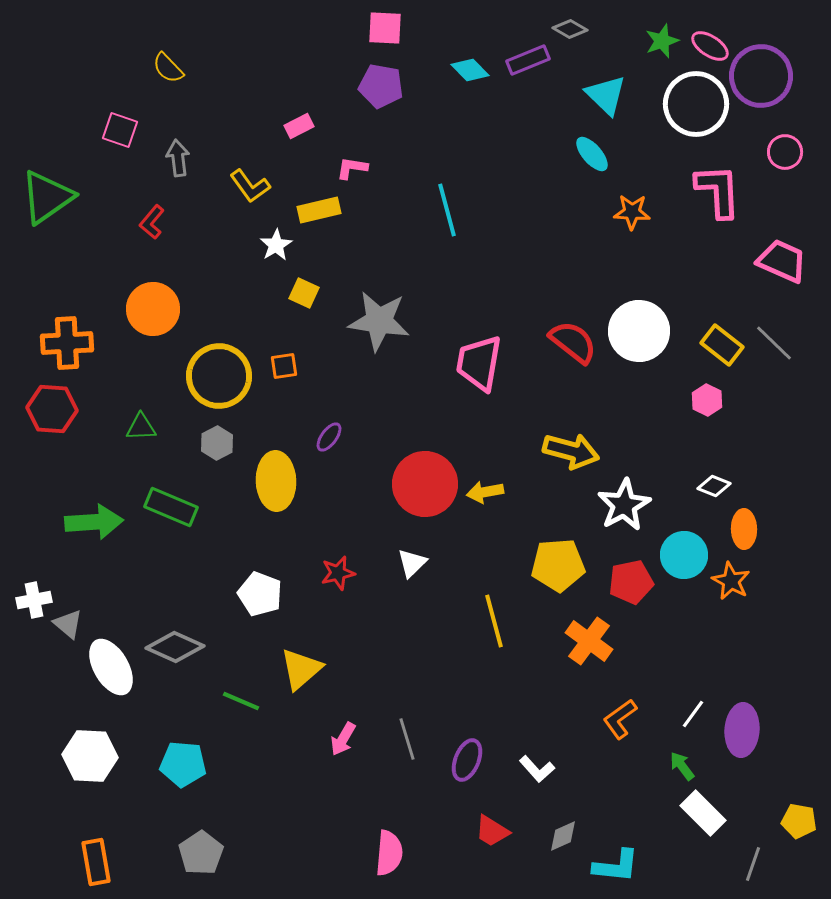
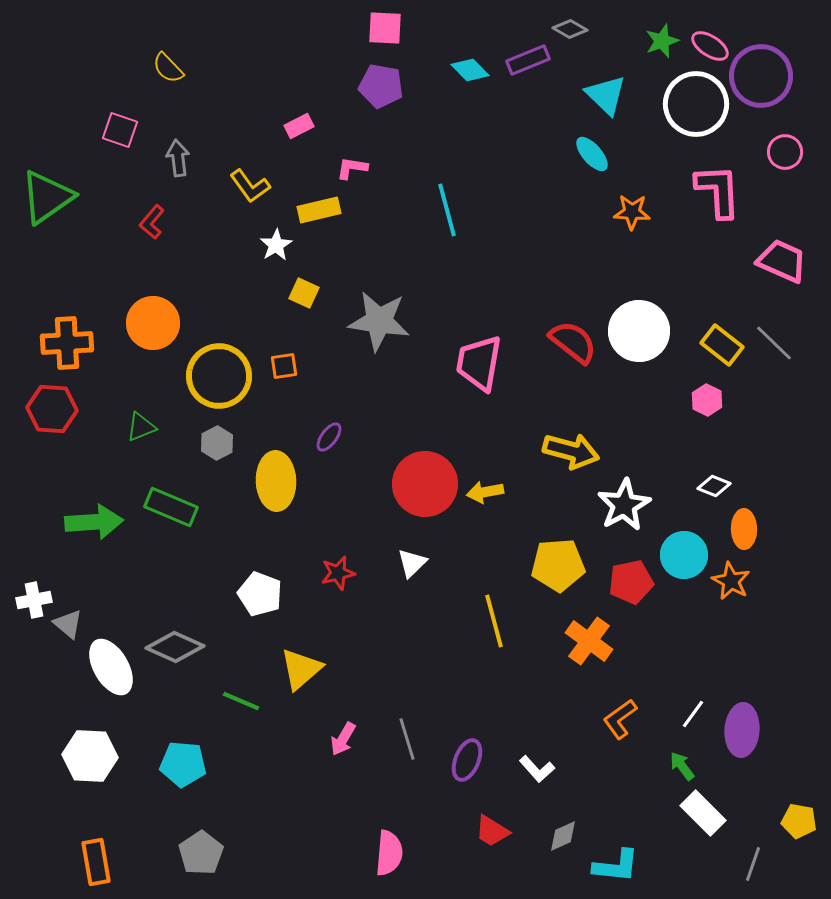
orange circle at (153, 309): moved 14 px down
green triangle at (141, 427): rotated 20 degrees counterclockwise
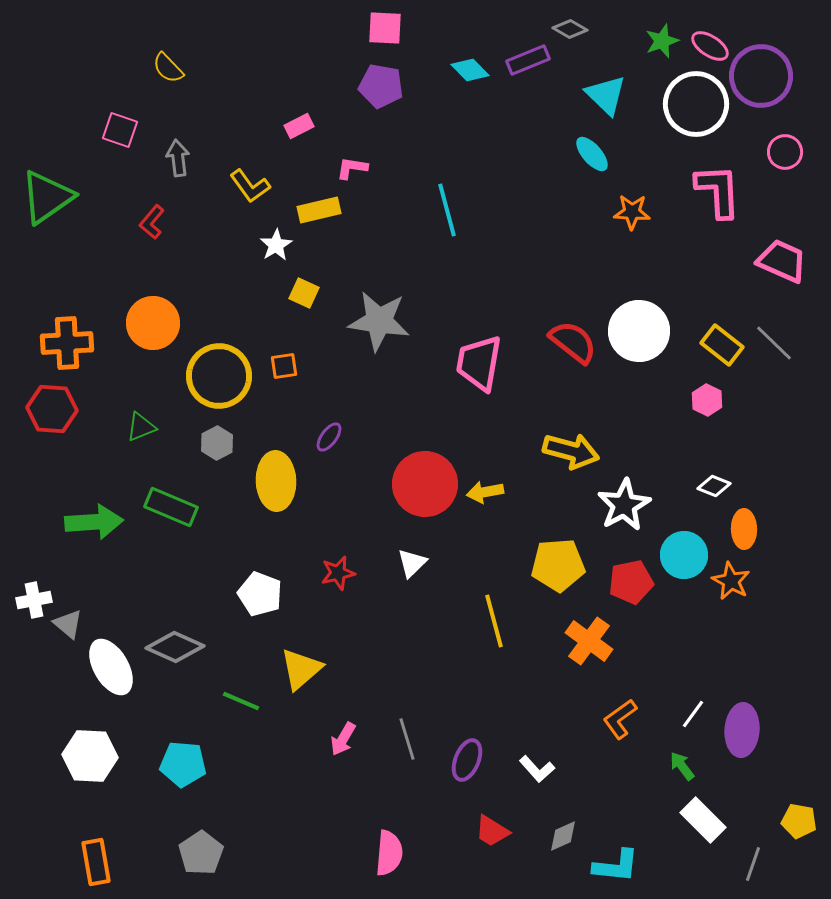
white rectangle at (703, 813): moved 7 px down
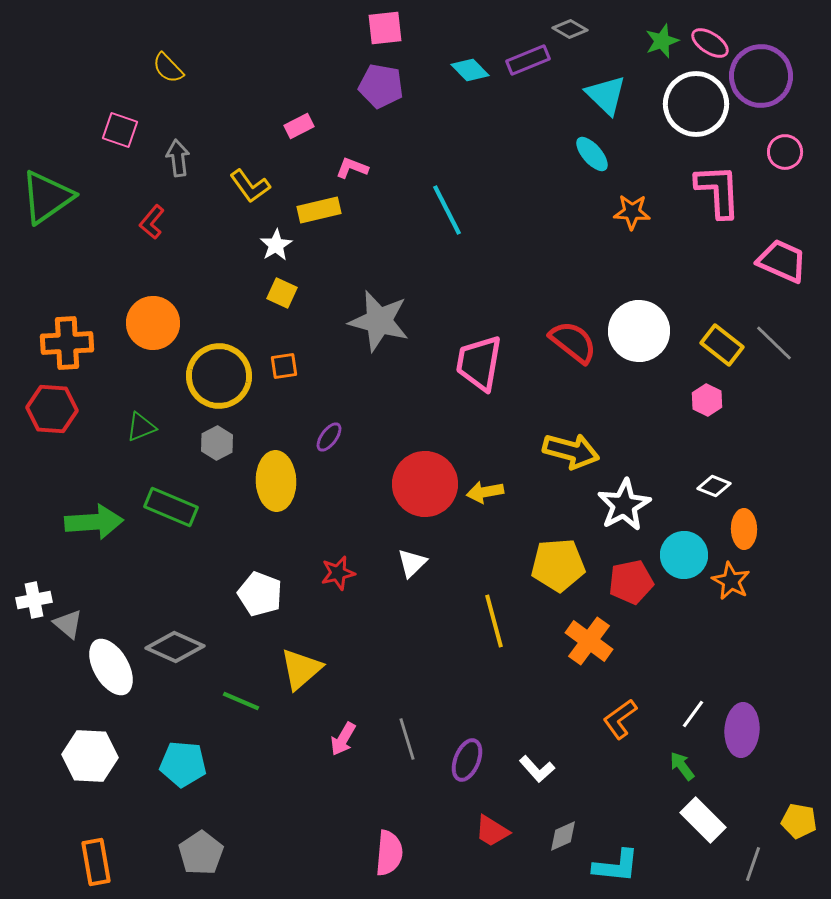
pink square at (385, 28): rotated 9 degrees counterclockwise
pink ellipse at (710, 46): moved 3 px up
pink L-shape at (352, 168): rotated 12 degrees clockwise
cyan line at (447, 210): rotated 12 degrees counterclockwise
yellow square at (304, 293): moved 22 px left
gray star at (379, 321): rotated 6 degrees clockwise
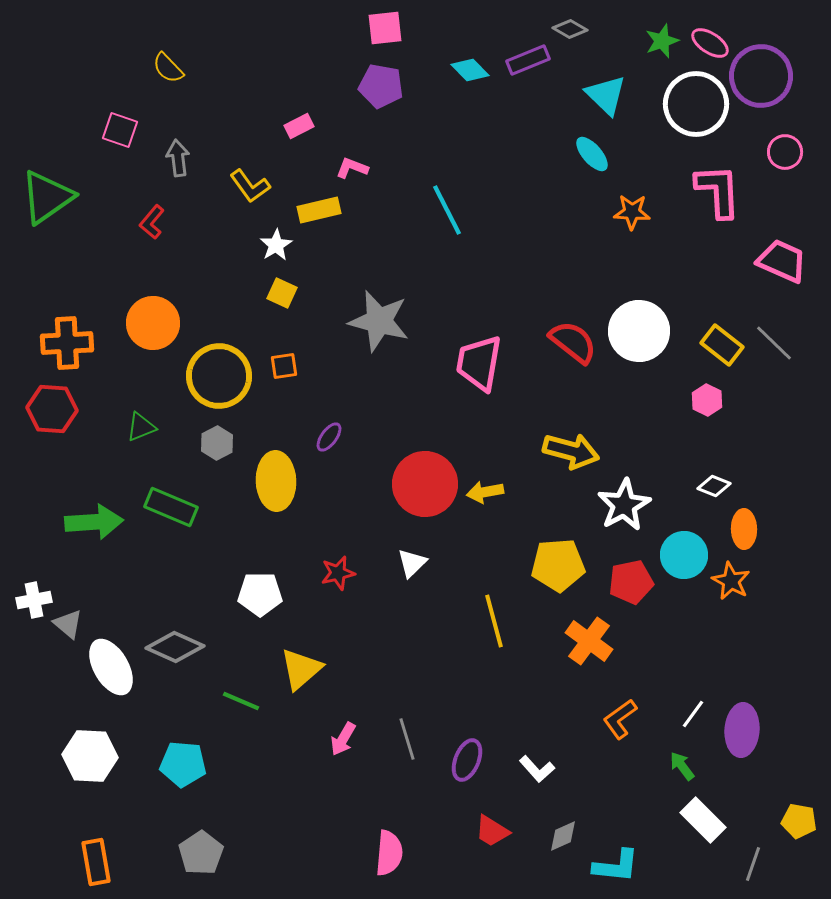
white pentagon at (260, 594): rotated 21 degrees counterclockwise
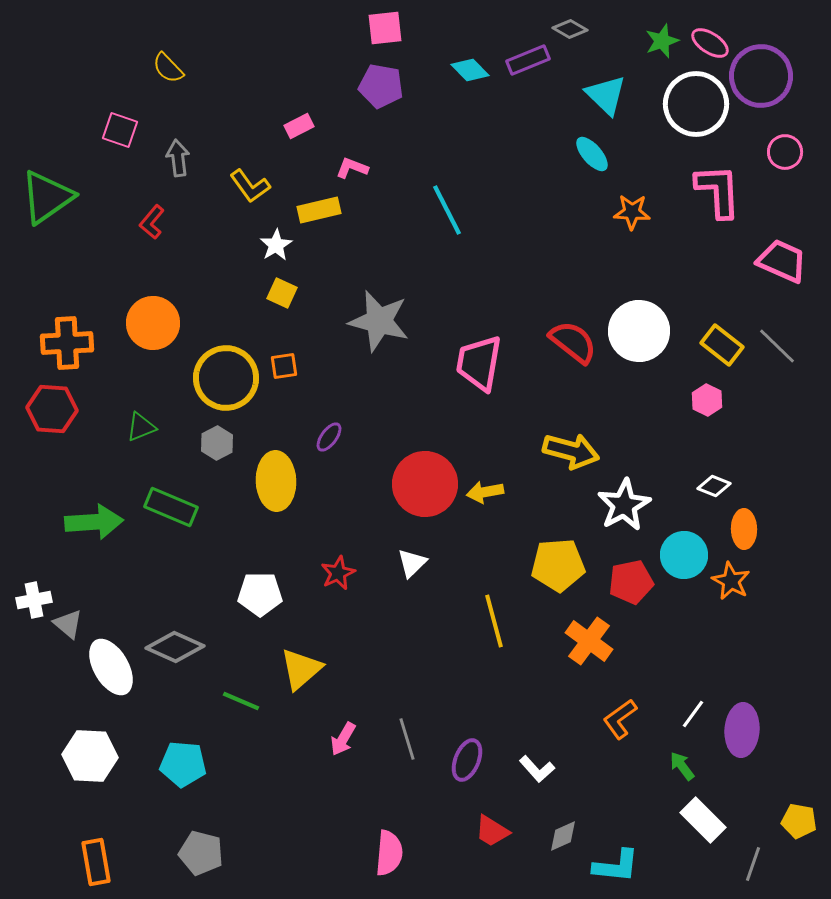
gray line at (774, 343): moved 3 px right, 3 px down
yellow circle at (219, 376): moved 7 px right, 2 px down
red star at (338, 573): rotated 12 degrees counterclockwise
gray pentagon at (201, 853): rotated 24 degrees counterclockwise
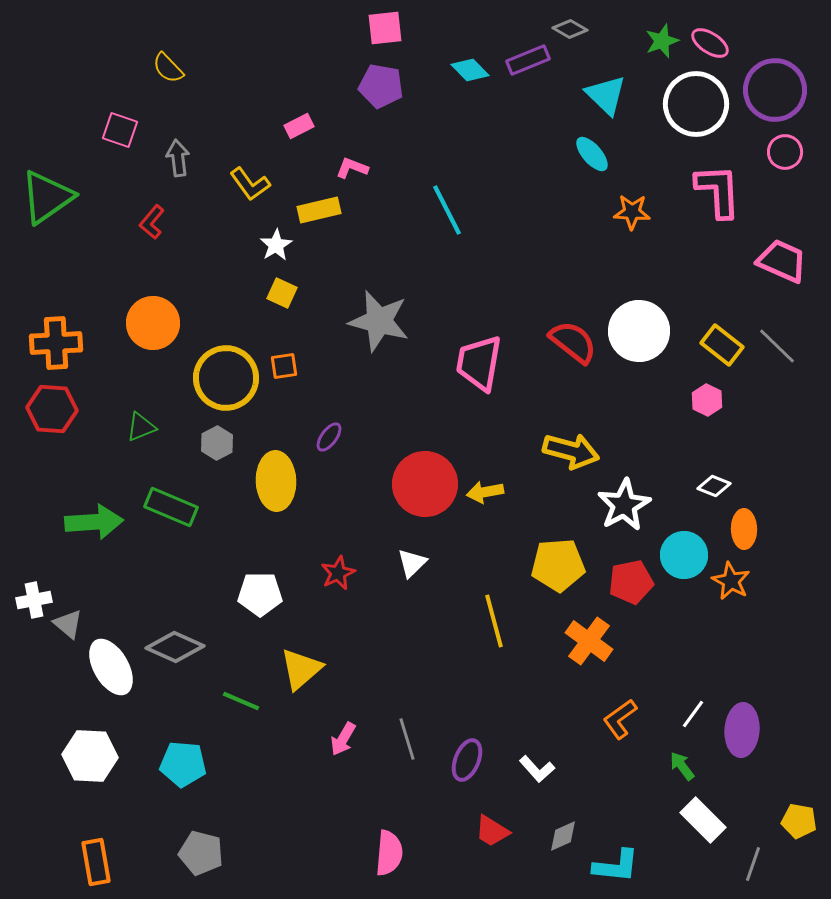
purple circle at (761, 76): moved 14 px right, 14 px down
yellow L-shape at (250, 186): moved 2 px up
orange cross at (67, 343): moved 11 px left
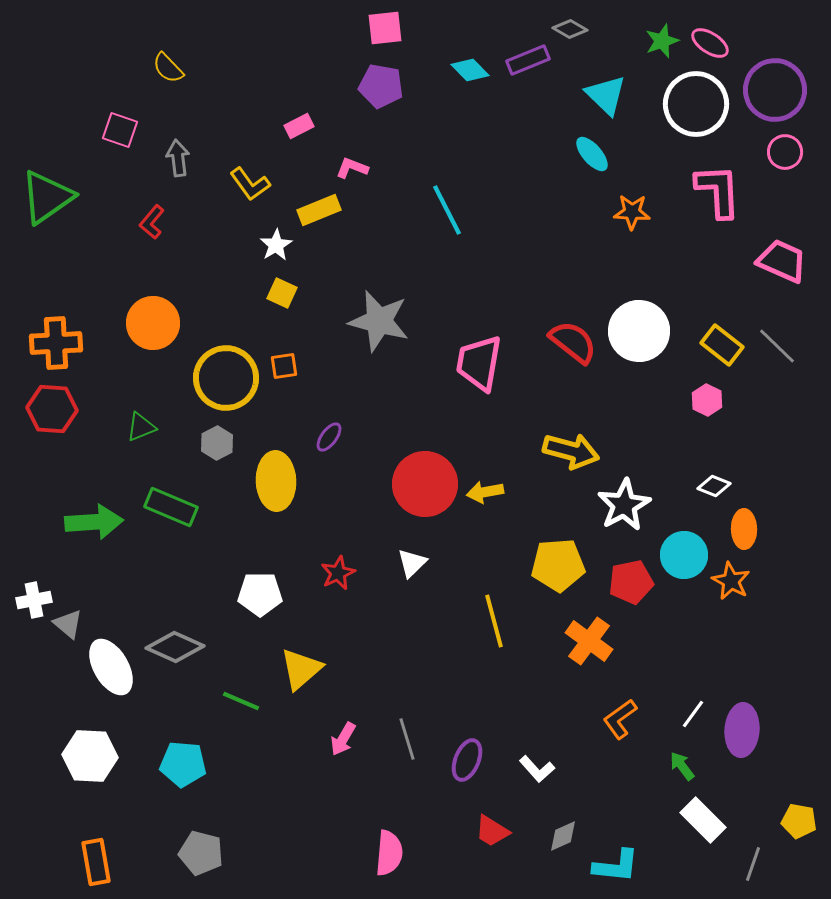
yellow rectangle at (319, 210): rotated 9 degrees counterclockwise
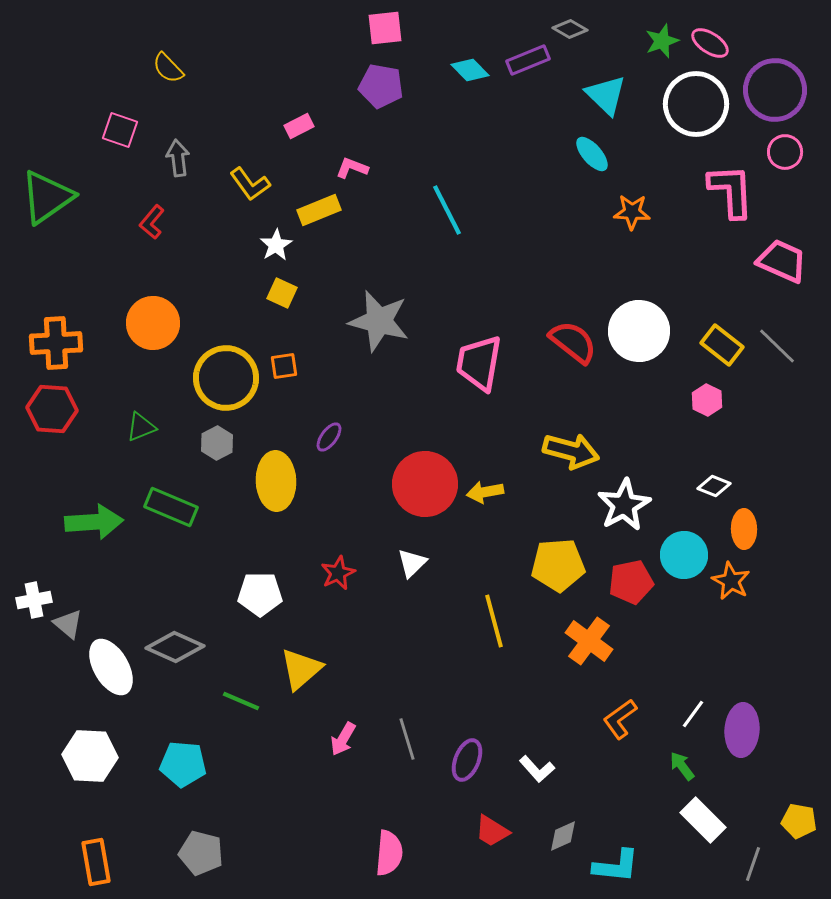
pink L-shape at (718, 191): moved 13 px right
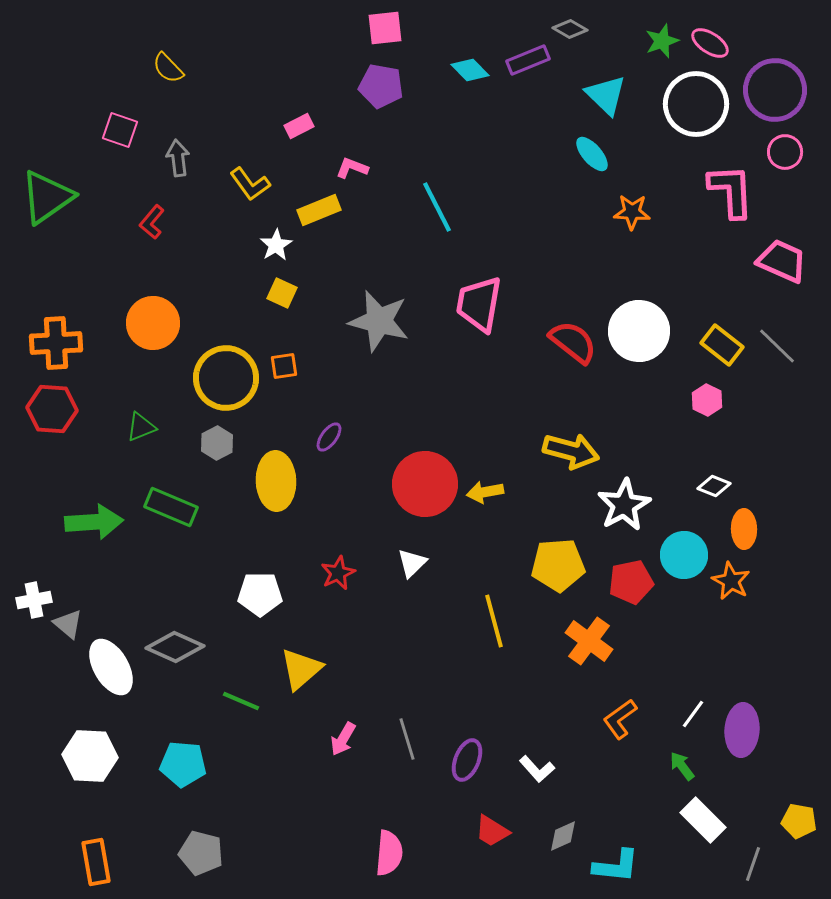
cyan line at (447, 210): moved 10 px left, 3 px up
pink trapezoid at (479, 363): moved 59 px up
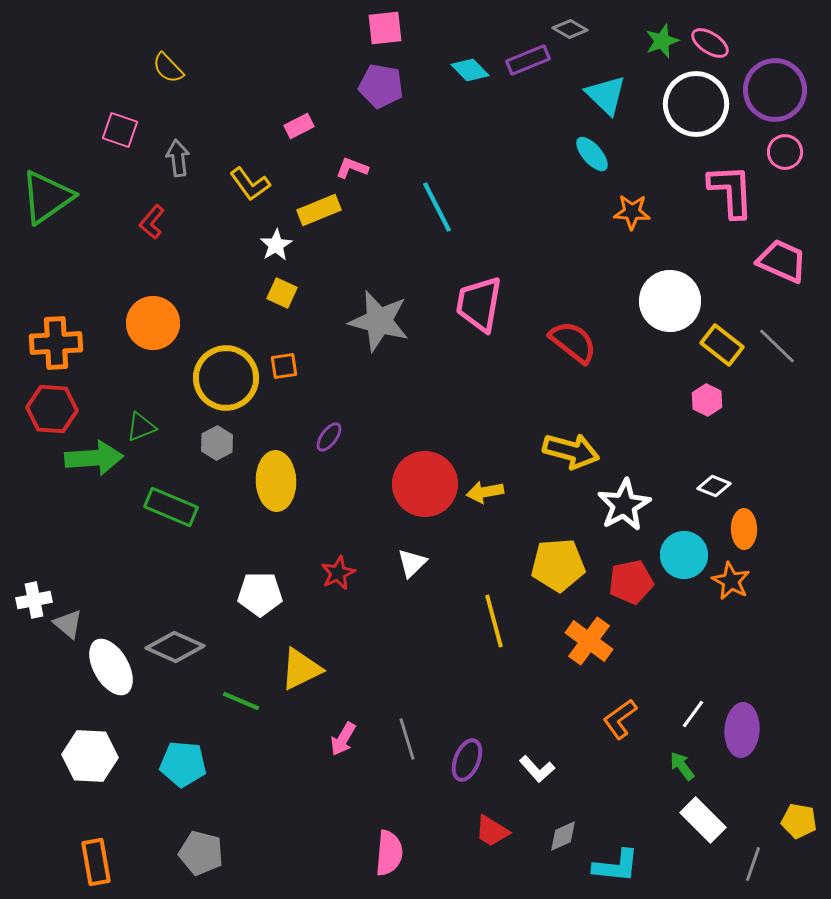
white circle at (639, 331): moved 31 px right, 30 px up
green arrow at (94, 522): moved 64 px up
yellow triangle at (301, 669): rotated 15 degrees clockwise
